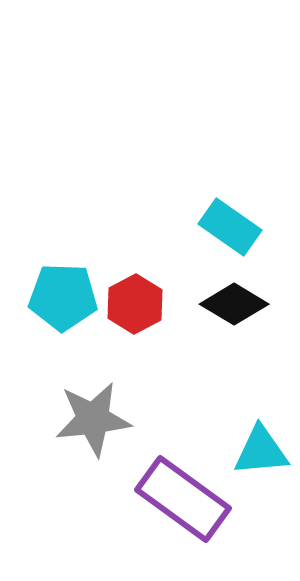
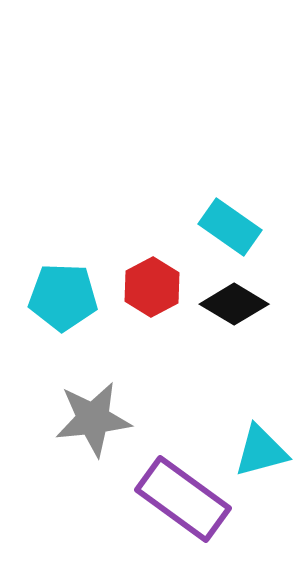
red hexagon: moved 17 px right, 17 px up
cyan triangle: rotated 10 degrees counterclockwise
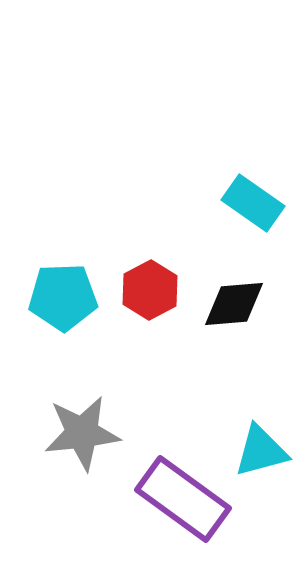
cyan rectangle: moved 23 px right, 24 px up
red hexagon: moved 2 px left, 3 px down
cyan pentagon: rotated 4 degrees counterclockwise
black diamond: rotated 36 degrees counterclockwise
gray star: moved 11 px left, 14 px down
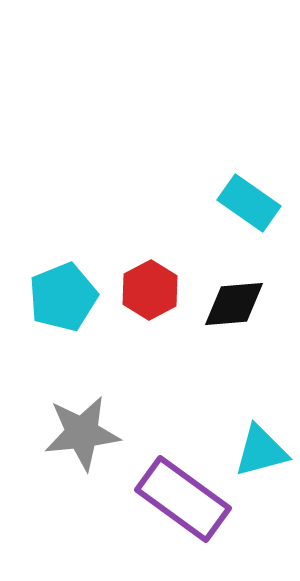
cyan rectangle: moved 4 px left
cyan pentagon: rotated 20 degrees counterclockwise
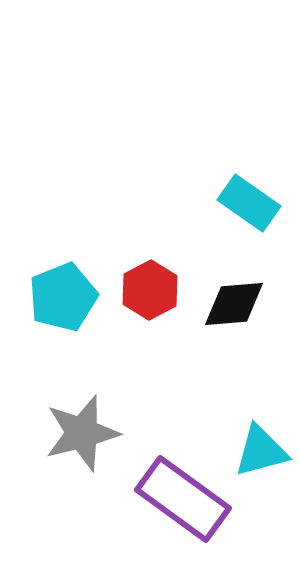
gray star: rotated 8 degrees counterclockwise
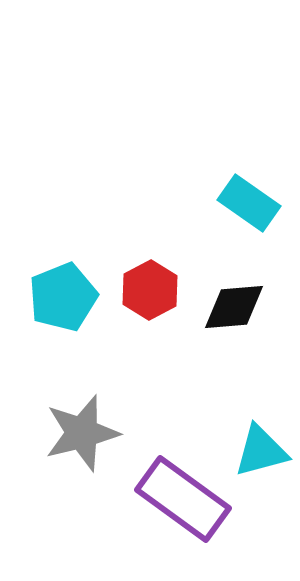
black diamond: moved 3 px down
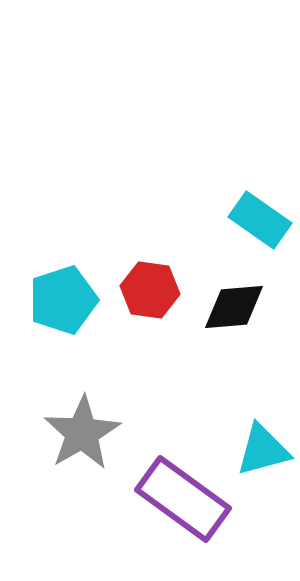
cyan rectangle: moved 11 px right, 17 px down
red hexagon: rotated 24 degrees counterclockwise
cyan pentagon: moved 3 px down; rotated 4 degrees clockwise
gray star: rotated 16 degrees counterclockwise
cyan triangle: moved 2 px right, 1 px up
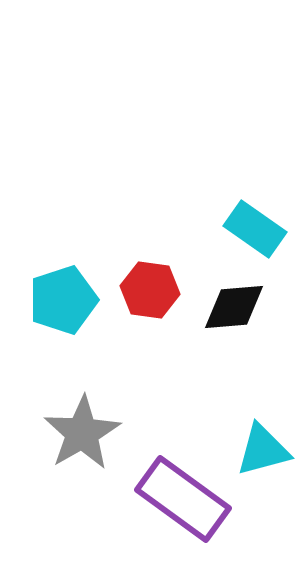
cyan rectangle: moved 5 px left, 9 px down
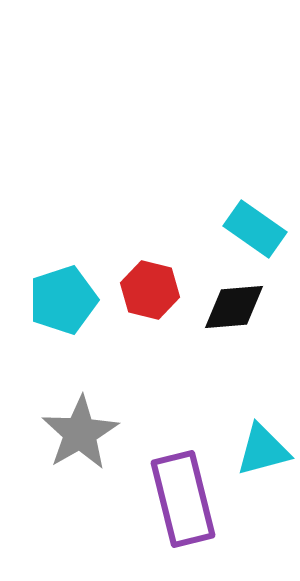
red hexagon: rotated 6 degrees clockwise
gray star: moved 2 px left
purple rectangle: rotated 40 degrees clockwise
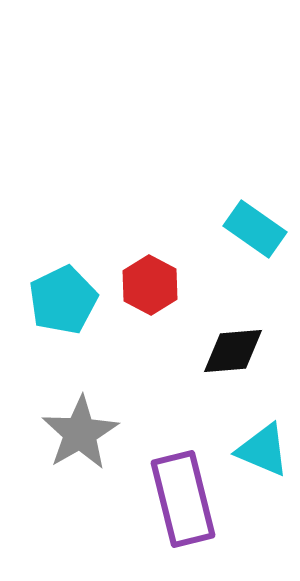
red hexagon: moved 5 px up; rotated 14 degrees clockwise
cyan pentagon: rotated 8 degrees counterclockwise
black diamond: moved 1 px left, 44 px down
cyan triangle: rotated 38 degrees clockwise
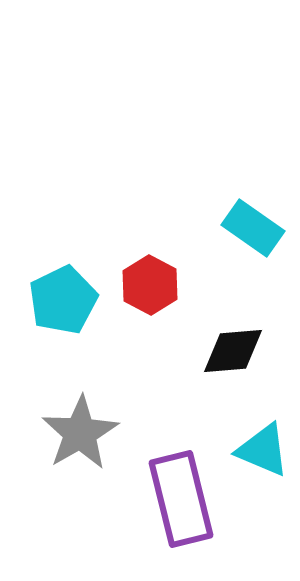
cyan rectangle: moved 2 px left, 1 px up
purple rectangle: moved 2 px left
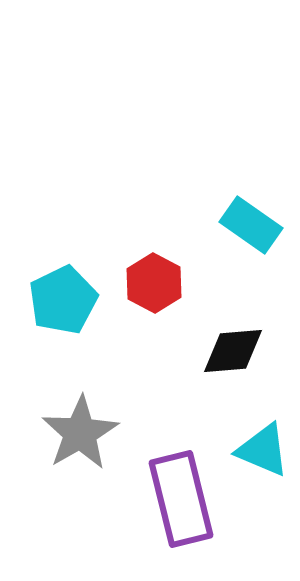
cyan rectangle: moved 2 px left, 3 px up
red hexagon: moved 4 px right, 2 px up
